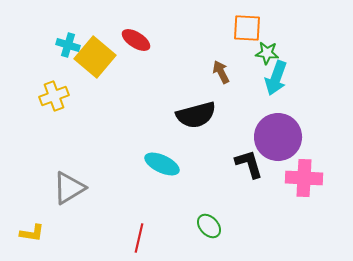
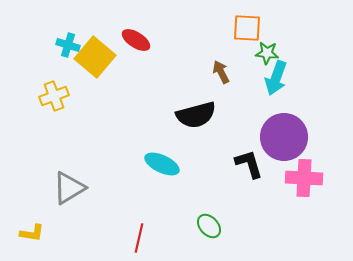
purple circle: moved 6 px right
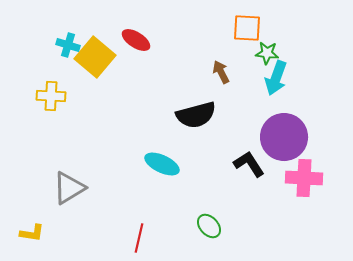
yellow cross: moved 3 px left; rotated 24 degrees clockwise
black L-shape: rotated 16 degrees counterclockwise
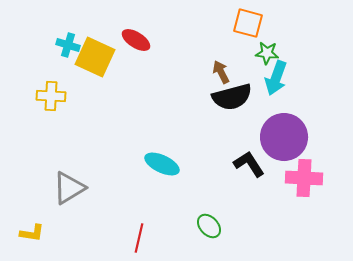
orange square: moved 1 px right, 5 px up; rotated 12 degrees clockwise
yellow square: rotated 15 degrees counterclockwise
black semicircle: moved 36 px right, 18 px up
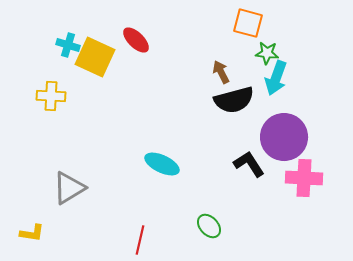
red ellipse: rotated 12 degrees clockwise
black semicircle: moved 2 px right, 3 px down
red line: moved 1 px right, 2 px down
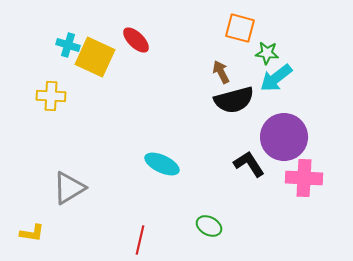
orange square: moved 8 px left, 5 px down
cyan arrow: rotated 32 degrees clockwise
green ellipse: rotated 20 degrees counterclockwise
